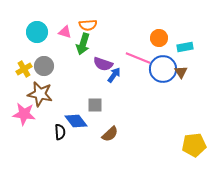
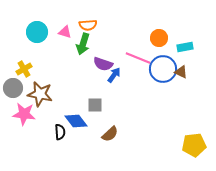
gray circle: moved 31 px left, 22 px down
brown triangle: rotated 32 degrees counterclockwise
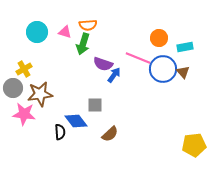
brown triangle: moved 2 px right; rotated 24 degrees clockwise
brown star: rotated 20 degrees counterclockwise
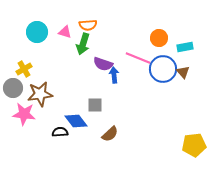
blue arrow: rotated 42 degrees counterclockwise
black semicircle: rotated 91 degrees counterclockwise
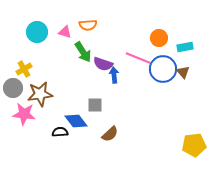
green arrow: moved 8 px down; rotated 50 degrees counterclockwise
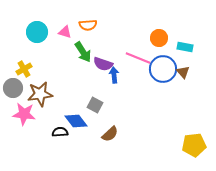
cyan rectangle: rotated 21 degrees clockwise
gray square: rotated 28 degrees clockwise
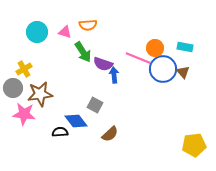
orange circle: moved 4 px left, 10 px down
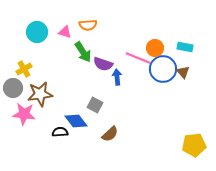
blue arrow: moved 3 px right, 2 px down
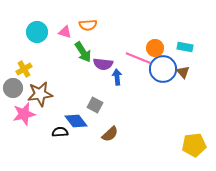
purple semicircle: rotated 12 degrees counterclockwise
pink star: rotated 20 degrees counterclockwise
